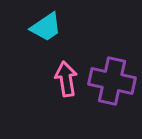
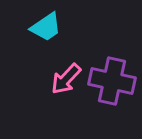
pink arrow: rotated 128 degrees counterclockwise
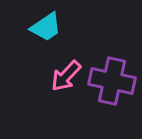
pink arrow: moved 3 px up
